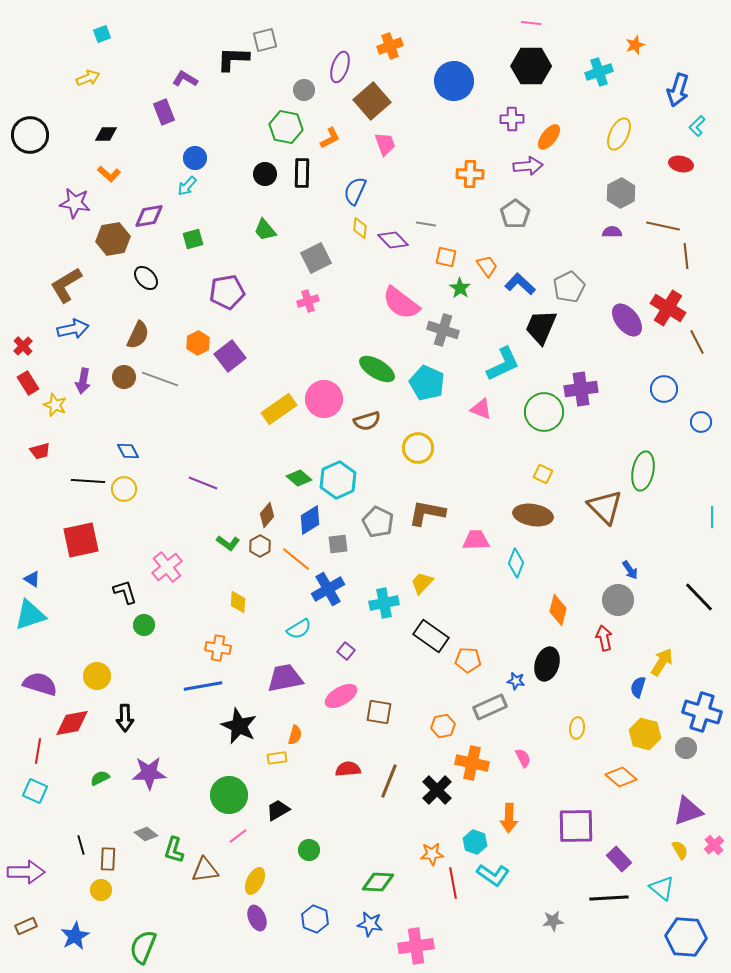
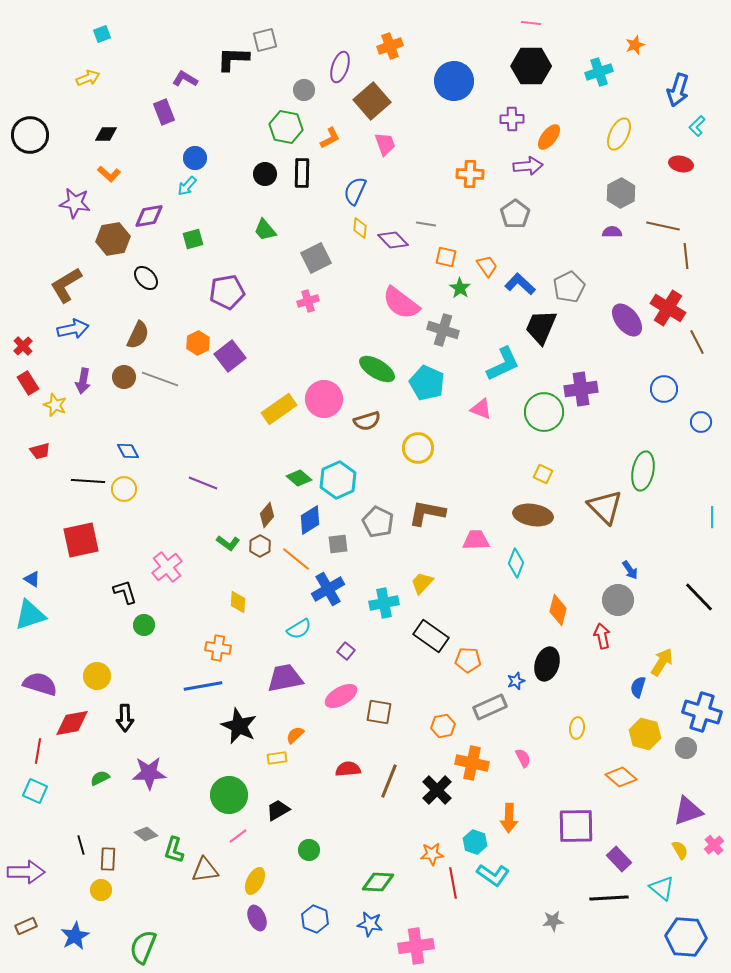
red arrow at (604, 638): moved 2 px left, 2 px up
blue star at (516, 681): rotated 30 degrees counterclockwise
orange semicircle at (295, 735): rotated 150 degrees counterclockwise
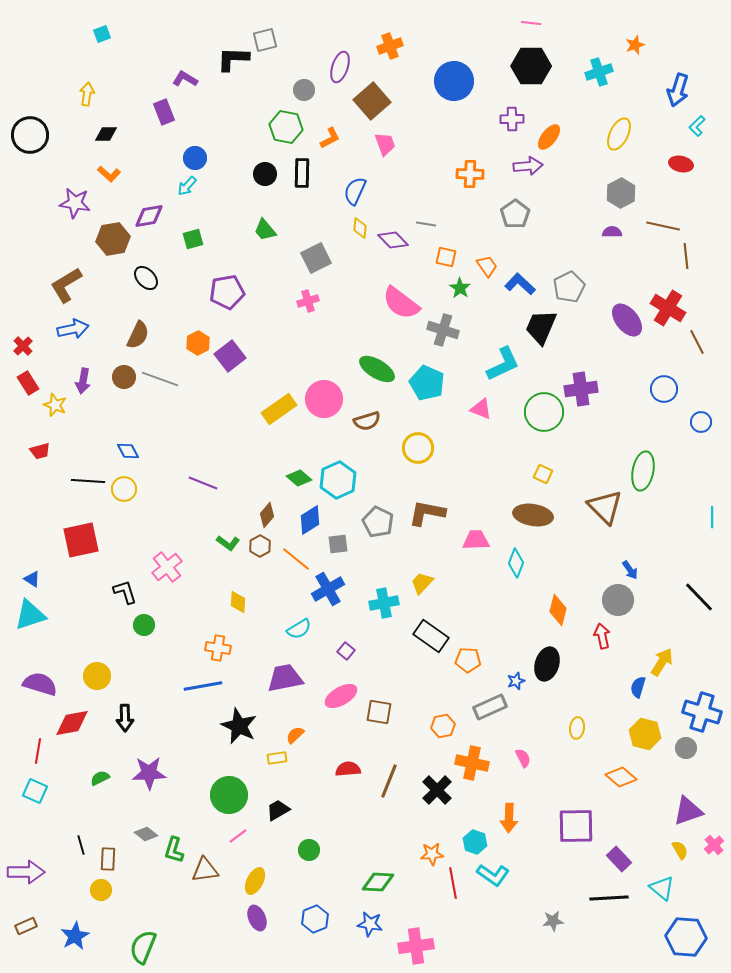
yellow arrow at (88, 78): moved 1 px left, 16 px down; rotated 60 degrees counterclockwise
blue hexagon at (315, 919): rotated 16 degrees clockwise
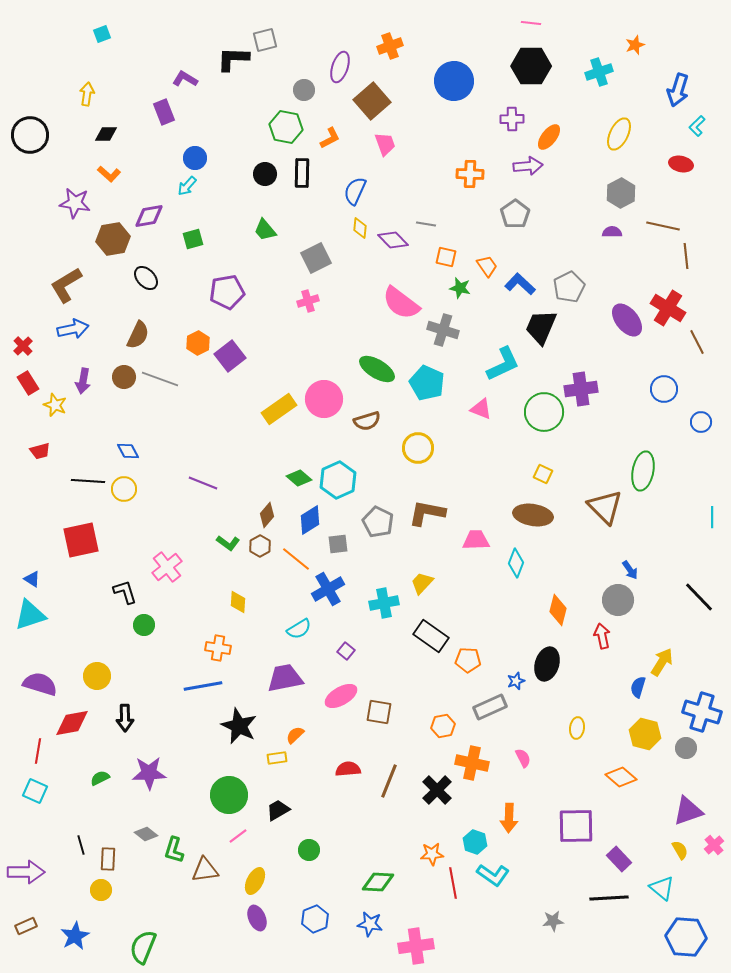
green star at (460, 288): rotated 20 degrees counterclockwise
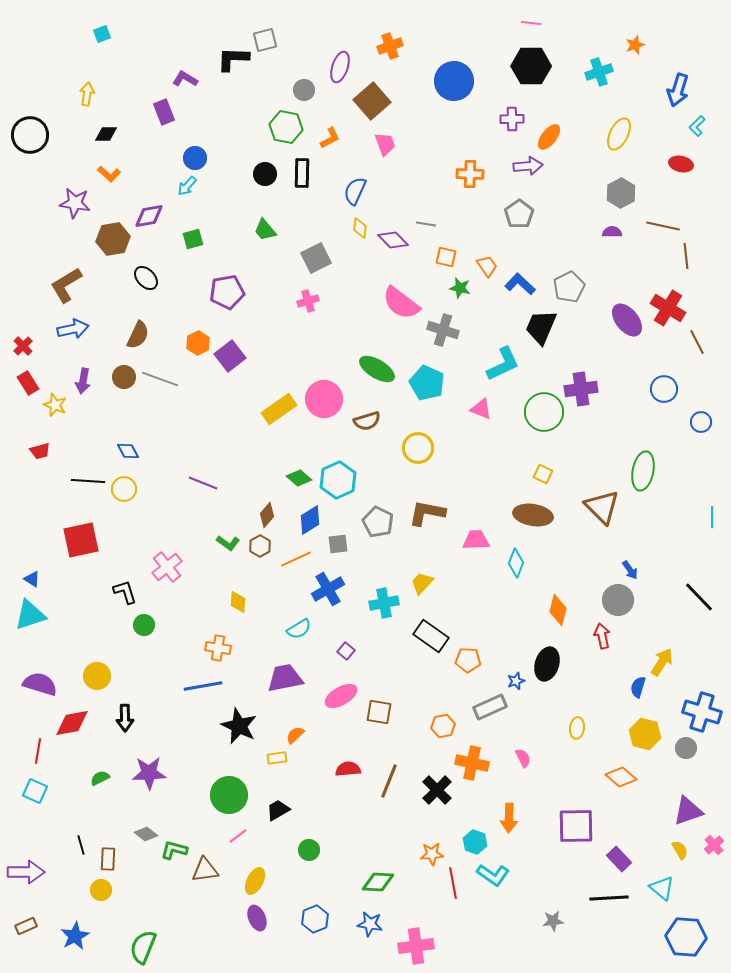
gray pentagon at (515, 214): moved 4 px right
brown triangle at (605, 507): moved 3 px left
orange line at (296, 559): rotated 64 degrees counterclockwise
green L-shape at (174, 850): rotated 88 degrees clockwise
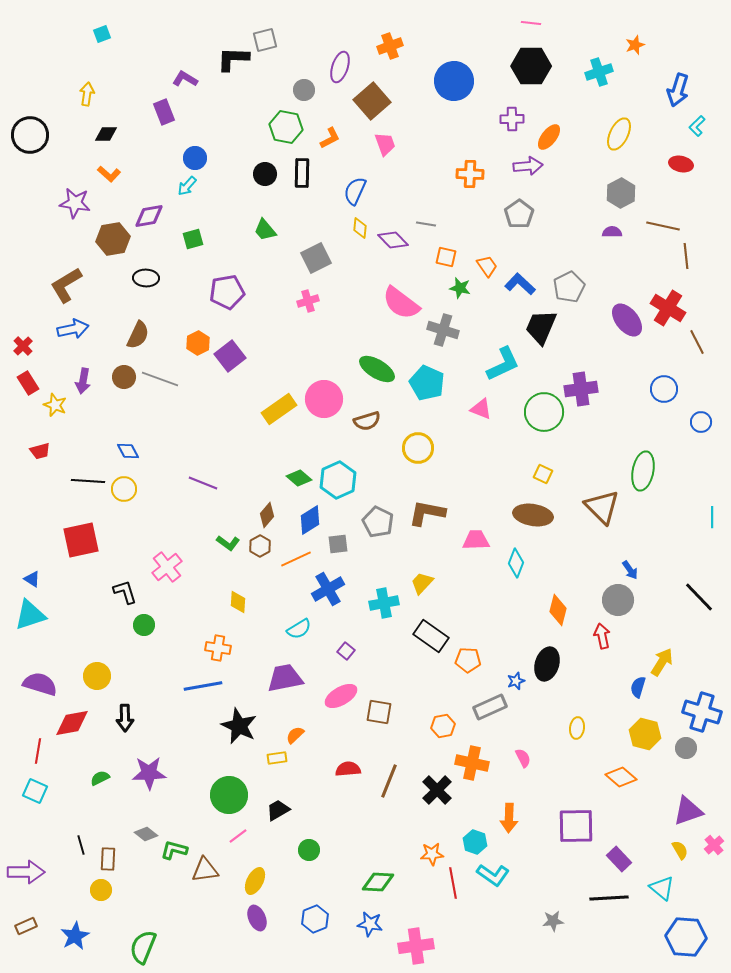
black ellipse at (146, 278): rotated 45 degrees counterclockwise
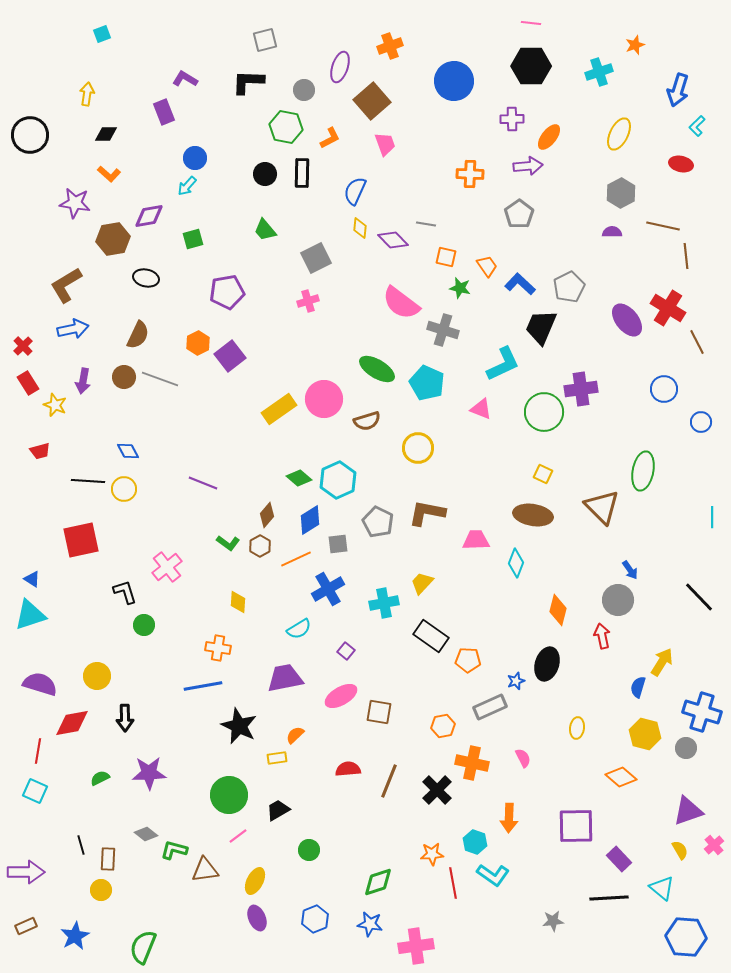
black L-shape at (233, 59): moved 15 px right, 23 px down
black ellipse at (146, 278): rotated 10 degrees clockwise
green diamond at (378, 882): rotated 20 degrees counterclockwise
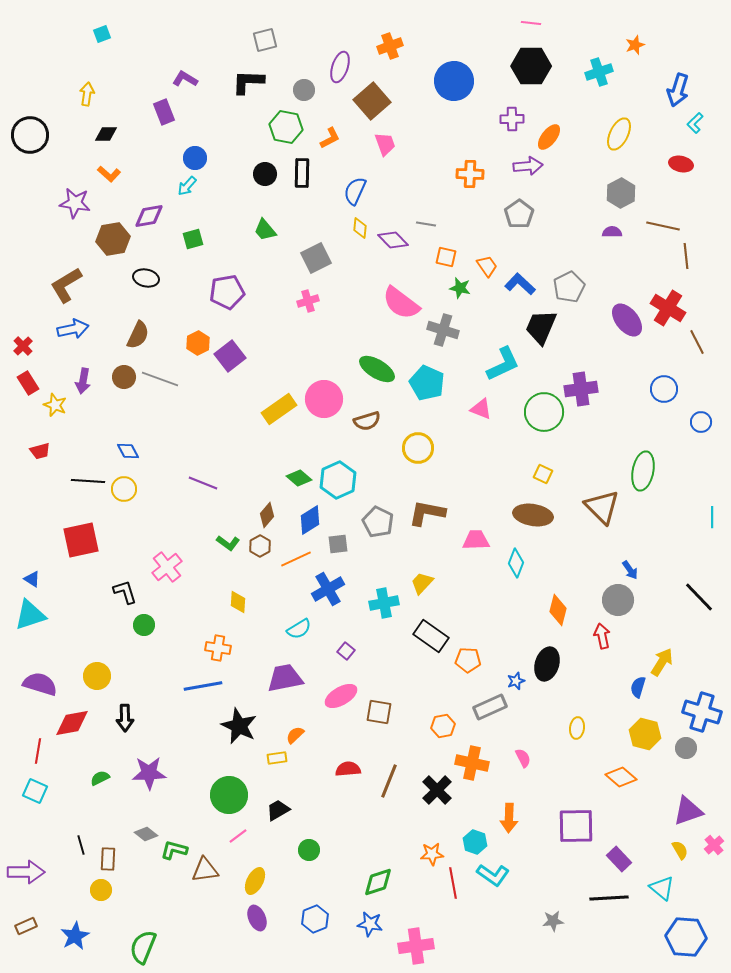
cyan L-shape at (697, 126): moved 2 px left, 3 px up
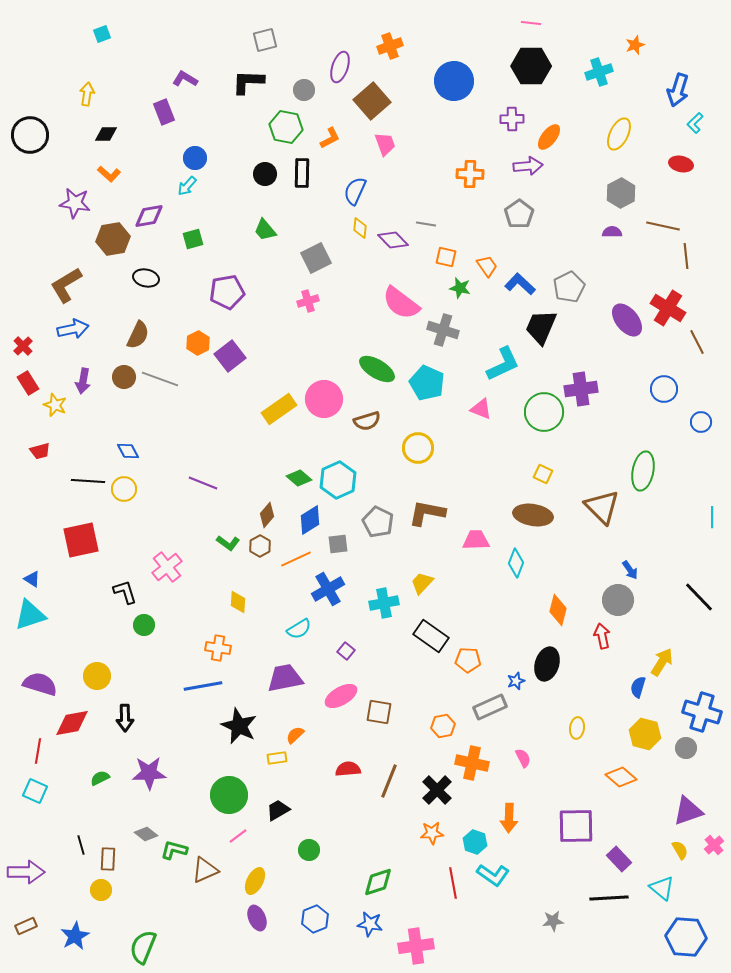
orange star at (432, 854): moved 21 px up
brown triangle at (205, 870): rotated 16 degrees counterclockwise
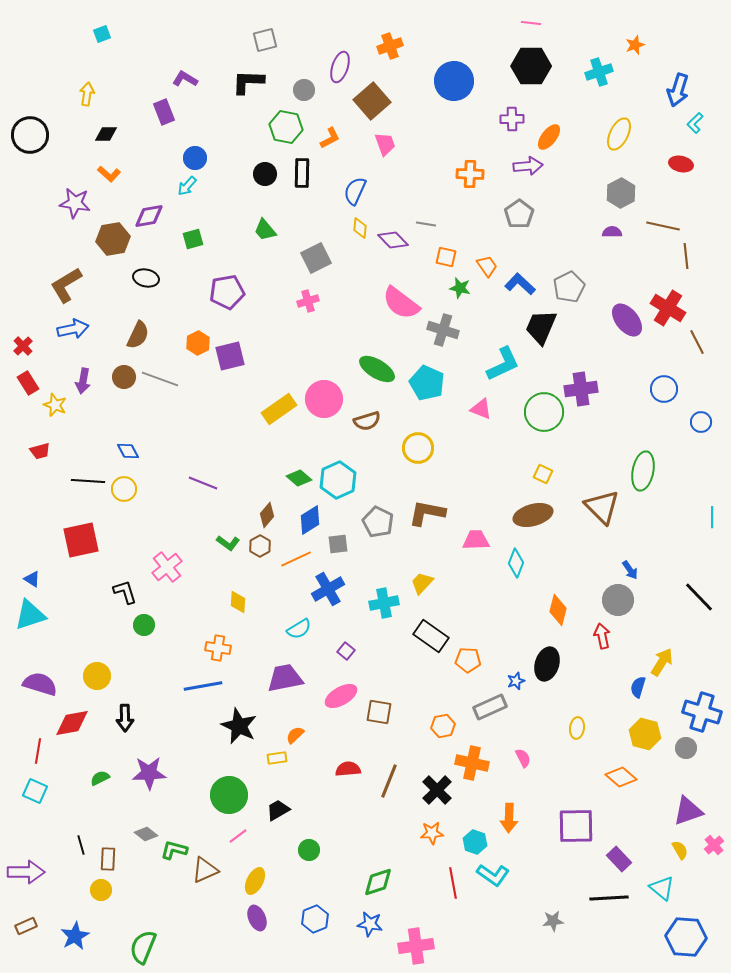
purple square at (230, 356): rotated 24 degrees clockwise
brown ellipse at (533, 515): rotated 24 degrees counterclockwise
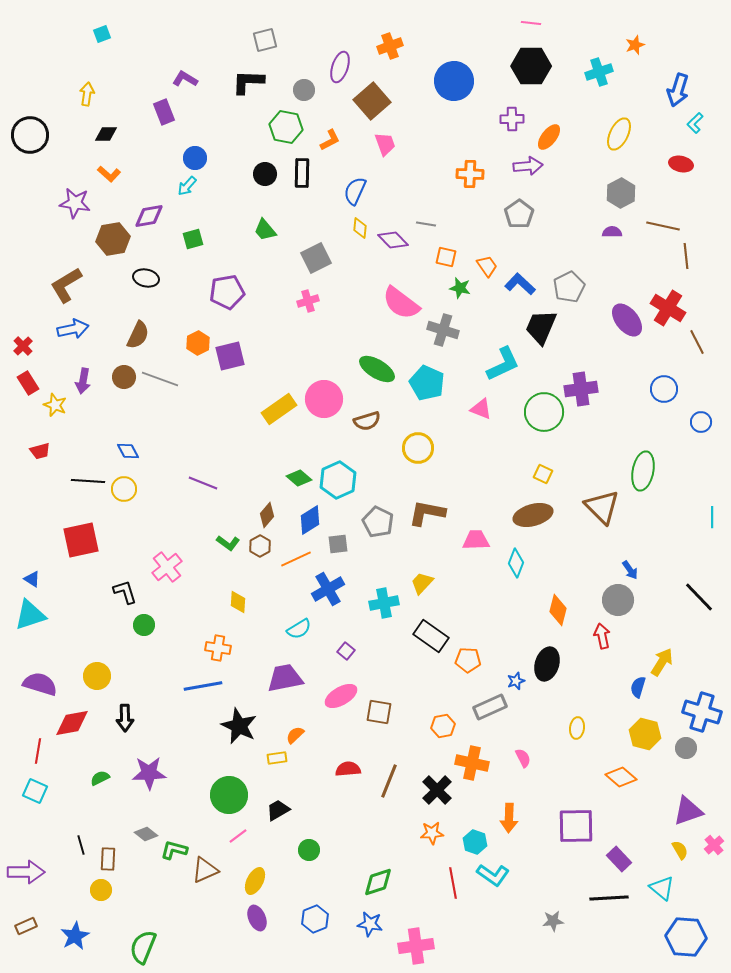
orange L-shape at (330, 138): moved 2 px down
